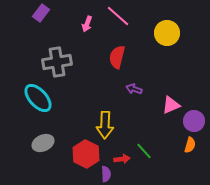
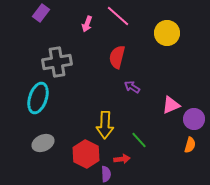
purple arrow: moved 2 px left, 2 px up; rotated 14 degrees clockwise
cyan ellipse: rotated 60 degrees clockwise
purple circle: moved 2 px up
green line: moved 5 px left, 11 px up
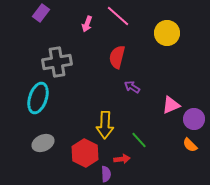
orange semicircle: rotated 119 degrees clockwise
red hexagon: moved 1 px left, 1 px up
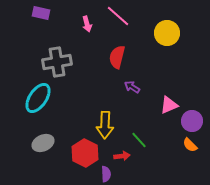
purple rectangle: rotated 66 degrees clockwise
pink arrow: rotated 35 degrees counterclockwise
cyan ellipse: rotated 16 degrees clockwise
pink triangle: moved 2 px left
purple circle: moved 2 px left, 2 px down
red arrow: moved 3 px up
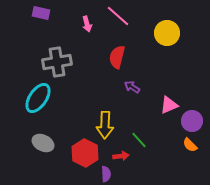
gray ellipse: rotated 50 degrees clockwise
red arrow: moved 1 px left
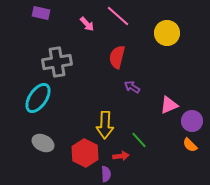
pink arrow: rotated 28 degrees counterclockwise
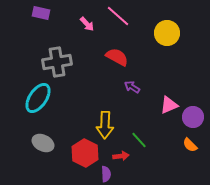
red semicircle: rotated 105 degrees clockwise
purple circle: moved 1 px right, 4 px up
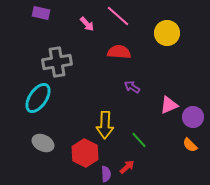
red semicircle: moved 2 px right, 5 px up; rotated 25 degrees counterclockwise
red arrow: moved 6 px right, 11 px down; rotated 35 degrees counterclockwise
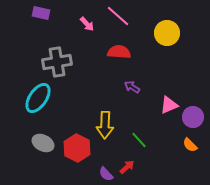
red hexagon: moved 8 px left, 5 px up
purple semicircle: rotated 140 degrees clockwise
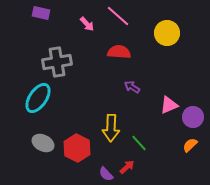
yellow arrow: moved 6 px right, 3 px down
green line: moved 3 px down
orange semicircle: rotated 91 degrees clockwise
